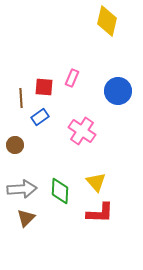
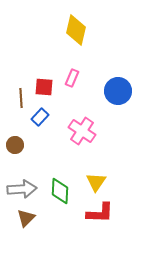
yellow diamond: moved 31 px left, 9 px down
blue rectangle: rotated 12 degrees counterclockwise
yellow triangle: rotated 15 degrees clockwise
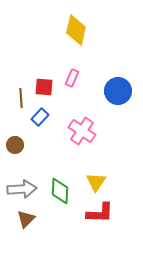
brown triangle: moved 1 px down
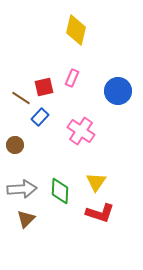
red square: rotated 18 degrees counterclockwise
brown line: rotated 54 degrees counterclockwise
pink cross: moved 1 px left
red L-shape: rotated 16 degrees clockwise
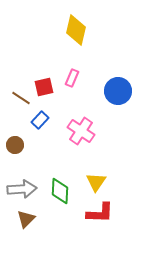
blue rectangle: moved 3 px down
red L-shape: rotated 16 degrees counterclockwise
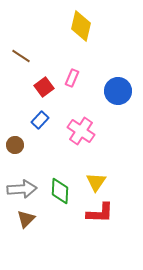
yellow diamond: moved 5 px right, 4 px up
red square: rotated 24 degrees counterclockwise
brown line: moved 42 px up
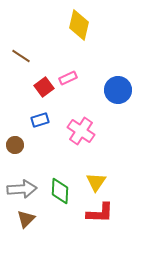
yellow diamond: moved 2 px left, 1 px up
pink rectangle: moved 4 px left; rotated 42 degrees clockwise
blue circle: moved 1 px up
blue rectangle: rotated 30 degrees clockwise
